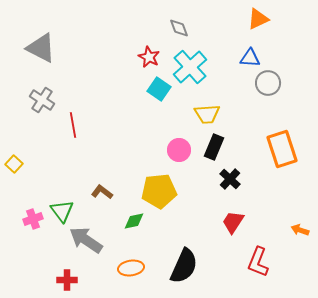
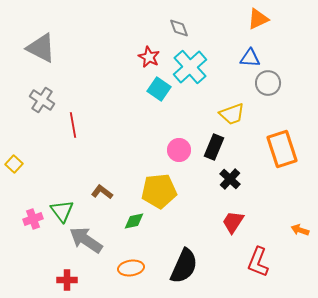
yellow trapezoid: moved 25 px right; rotated 16 degrees counterclockwise
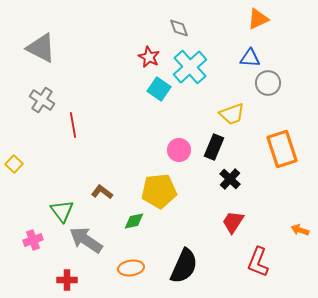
pink cross: moved 21 px down
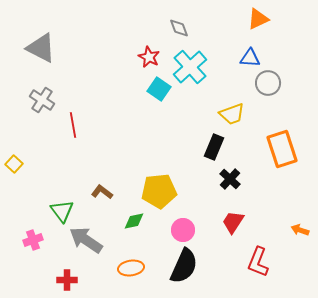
pink circle: moved 4 px right, 80 px down
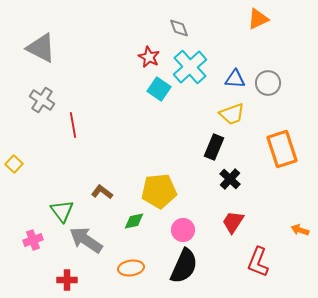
blue triangle: moved 15 px left, 21 px down
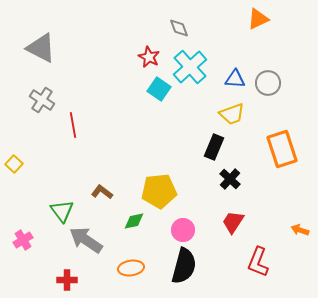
pink cross: moved 10 px left; rotated 12 degrees counterclockwise
black semicircle: rotated 9 degrees counterclockwise
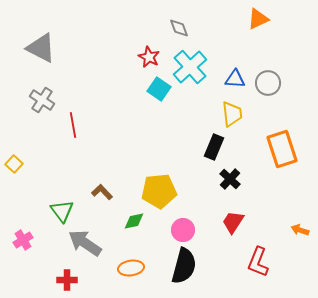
yellow trapezoid: rotated 76 degrees counterclockwise
brown L-shape: rotated 10 degrees clockwise
gray arrow: moved 1 px left, 3 px down
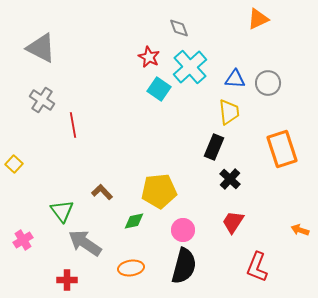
yellow trapezoid: moved 3 px left, 2 px up
red L-shape: moved 1 px left, 5 px down
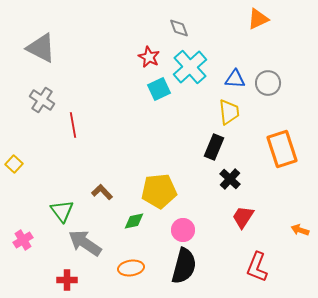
cyan square: rotated 30 degrees clockwise
red trapezoid: moved 10 px right, 5 px up
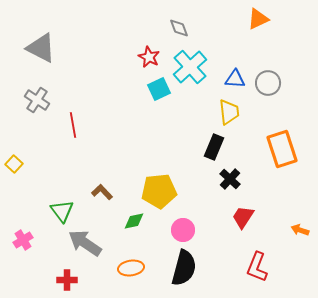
gray cross: moved 5 px left
black semicircle: moved 2 px down
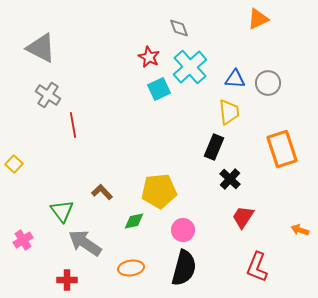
gray cross: moved 11 px right, 5 px up
